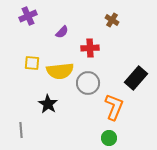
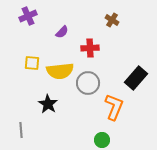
green circle: moved 7 px left, 2 px down
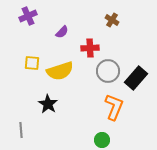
yellow semicircle: rotated 12 degrees counterclockwise
gray circle: moved 20 px right, 12 px up
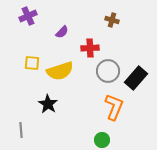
brown cross: rotated 16 degrees counterclockwise
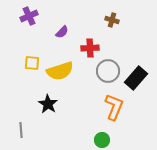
purple cross: moved 1 px right
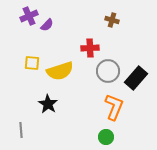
purple semicircle: moved 15 px left, 7 px up
green circle: moved 4 px right, 3 px up
